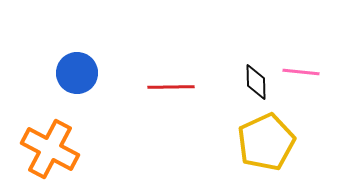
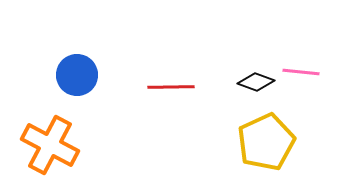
blue circle: moved 2 px down
black diamond: rotated 69 degrees counterclockwise
orange cross: moved 4 px up
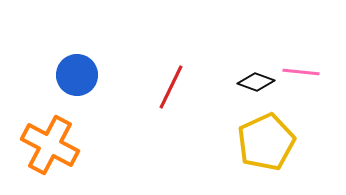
red line: rotated 63 degrees counterclockwise
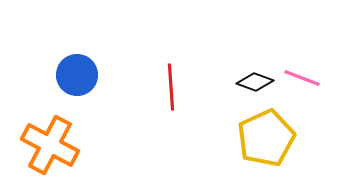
pink line: moved 1 px right, 6 px down; rotated 15 degrees clockwise
black diamond: moved 1 px left
red line: rotated 30 degrees counterclockwise
yellow pentagon: moved 4 px up
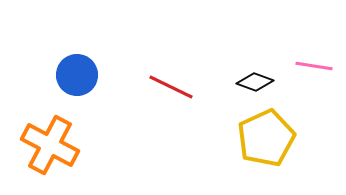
pink line: moved 12 px right, 12 px up; rotated 12 degrees counterclockwise
red line: rotated 60 degrees counterclockwise
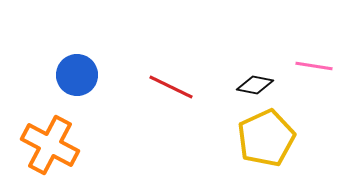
black diamond: moved 3 px down; rotated 9 degrees counterclockwise
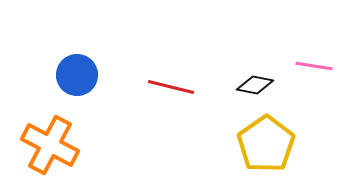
red line: rotated 12 degrees counterclockwise
yellow pentagon: moved 6 px down; rotated 10 degrees counterclockwise
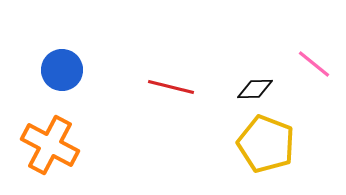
pink line: moved 2 px up; rotated 30 degrees clockwise
blue circle: moved 15 px left, 5 px up
black diamond: moved 4 px down; rotated 12 degrees counterclockwise
yellow pentagon: rotated 16 degrees counterclockwise
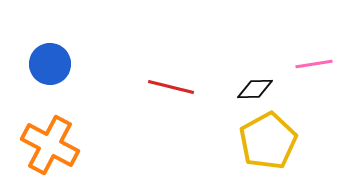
pink line: rotated 48 degrees counterclockwise
blue circle: moved 12 px left, 6 px up
yellow pentagon: moved 2 px right, 3 px up; rotated 22 degrees clockwise
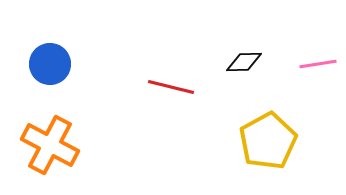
pink line: moved 4 px right
black diamond: moved 11 px left, 27 px up
